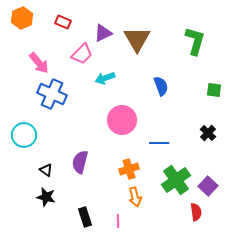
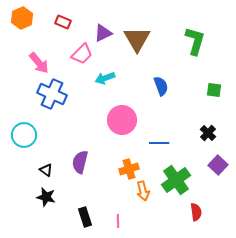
purple square: moved 10 px right, 21 px up
orange arrow: moved 8 px right, 6 px up
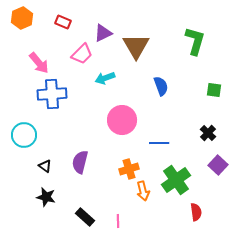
brown triangle: moved 1 px left, 7 px down
blue cross: rotated 28 degrees counterclockwise
black triangle: moved 1 px left, 4 px up
black rectangle: rotated 30 degrees counterclockwise
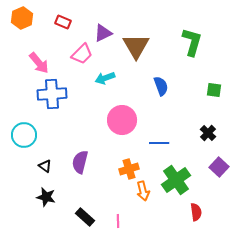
green L-shape: moved 3 px left, 1 px down
purple square: moved 1 px right, 2 px down
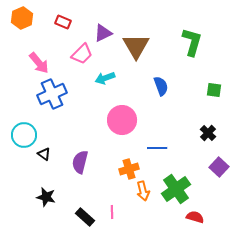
blue cross: rotated 20 degrees counterclockwise
blue line: moved 2 px left, 5 px down
black triangle: moved 1 px left, 12 px up
green cross: moved 9 px down
red semicircle: moved 1 px left, 5 px down; rotated 66 degrees counterclockwise
pink line: moved 6 px left, 9 px up
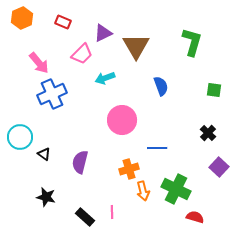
cyan circle: moved 4 px left, 2 px down
green cross: rotated 28 degrees counterclockwise
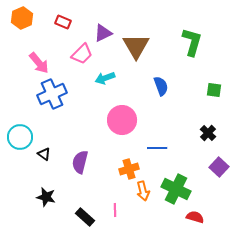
pink line: moved 3 px right, 2 px up
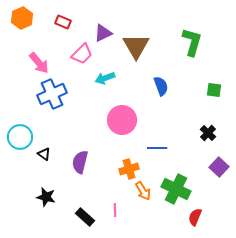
orange arrow: rotated 18 degrees counterclockwise
red semicircle: rotated 84 degrees counterclockwise
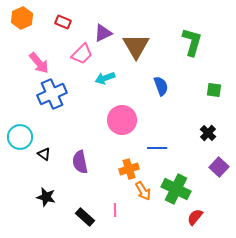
purple semicircle: rotated 25 degrees counterclockwise
red semicircle: rotated 18 degrees clockwise
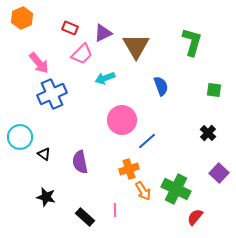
red rectangle: moved 7 px right, 6 px down
blue line: moved 10 px left, 7 px up; rotated 42 degrees counterclockwise
purple square: moved 6 px down
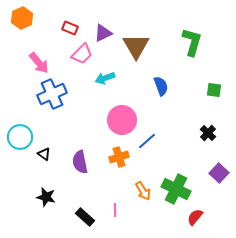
orange cross: moved 10 px left, 12 px up
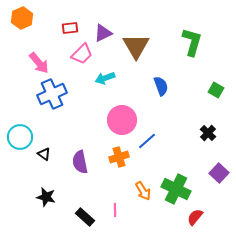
red rectangle: rotated 28 degrees counterclockwise
green square: moved 2 px right; rotated 21 degrees clockwise
